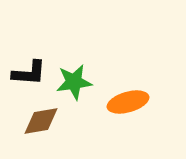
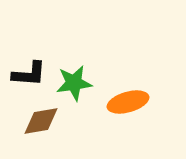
black L-shape: moved 1 px down
green star: moved 1 px down
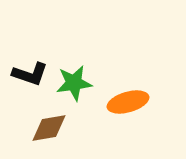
black L-shape: moved 1 px right; rotated 15 degrees clockwise
brown diamond: moved 8 px right, 7 px down
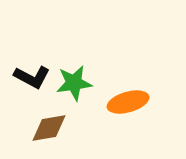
black L-shape: moved 2 px right, 3 px down; rotated 9 degrees clockwise
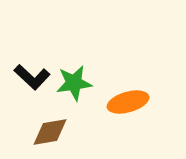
black L-shape: rotated 15 degrees clockwise
brown diamond: moved 1 px right, 4 px down
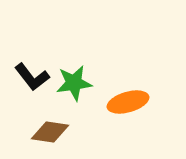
black L-shape: rotated 9 degrees clockwise
brown diamond: rotated 18 degrees clockwise
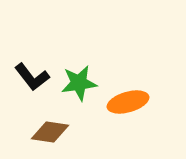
green star: moved 5 px right
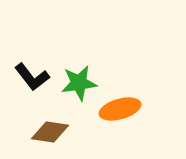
orange ellipse: moved 8 px left, 7 px down
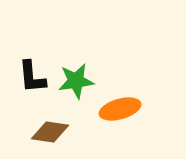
black L-shape: rotated 33 degrees clockwise
green star: moved 3 px left, 2 px up
